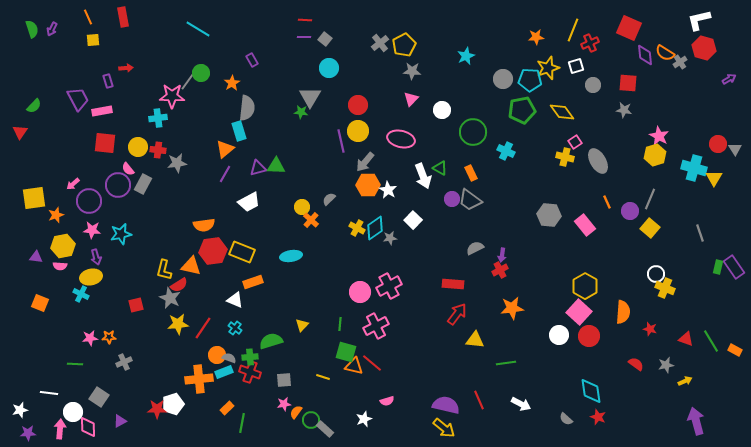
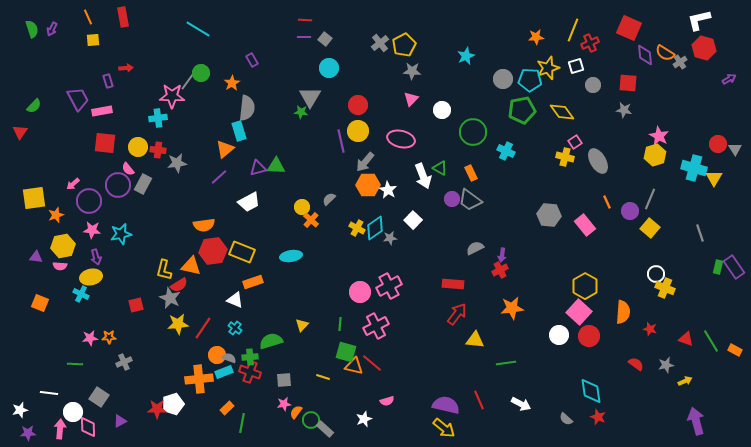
purple line at (225, 174): moved 6 px left, 3 px down; rotated 18 degrees clockwise
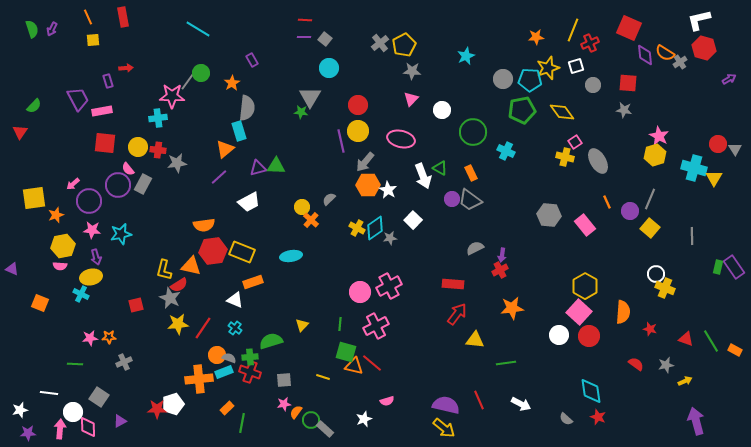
gray line at (700, 233): moved 8 px left, 3 px down; rotated 18 degrees clockwise
purple triangle at (36, 257): moved 24 px left, 12 px down; rotated 16 degrees clockwise
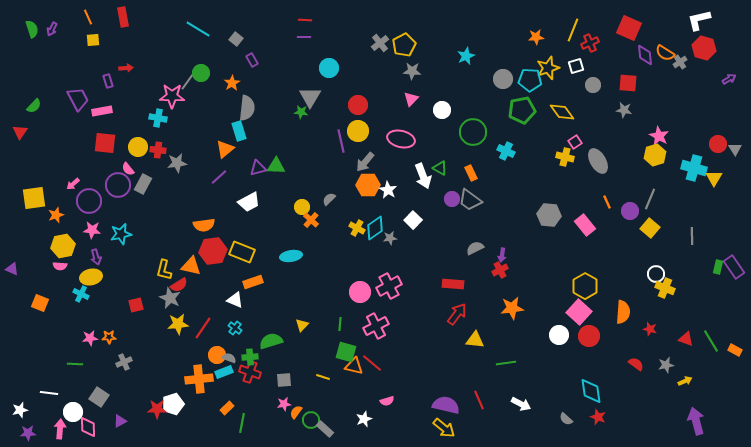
gray square at (325, 39): moved 89 px left
cyan cross at (158, 118): rotated 18 degrees clockwise
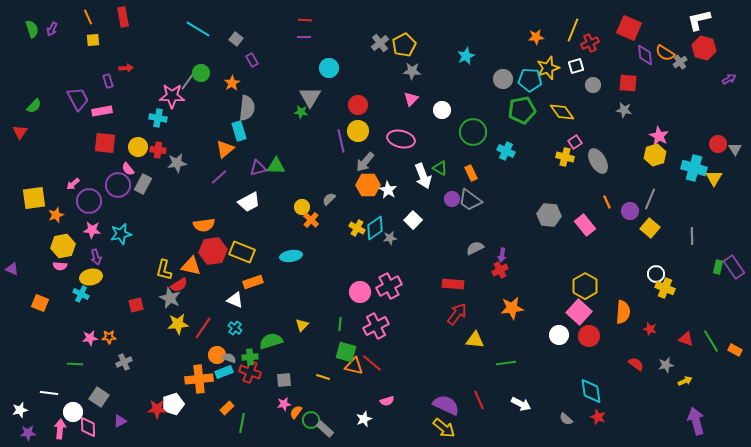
purple semicircle at (446, 405): rotated 12 degrees clockwise
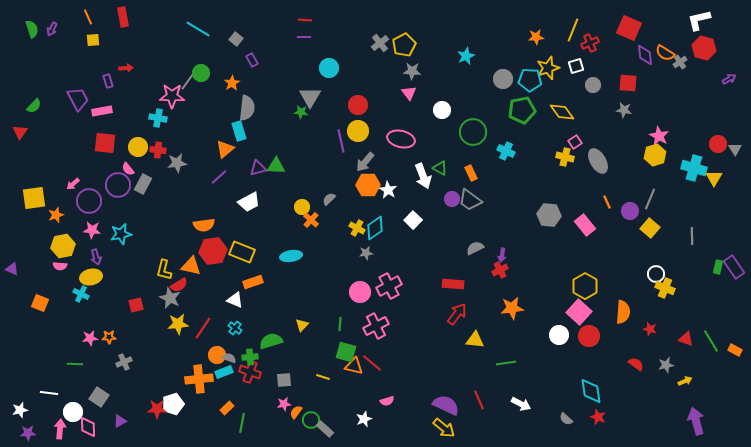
pink triangle at (411, 99): moved 2 px left, 6 px up; rotated 21 degrees counterclockwise
gray star at (390, 238): moved 24 px left, 15 px down
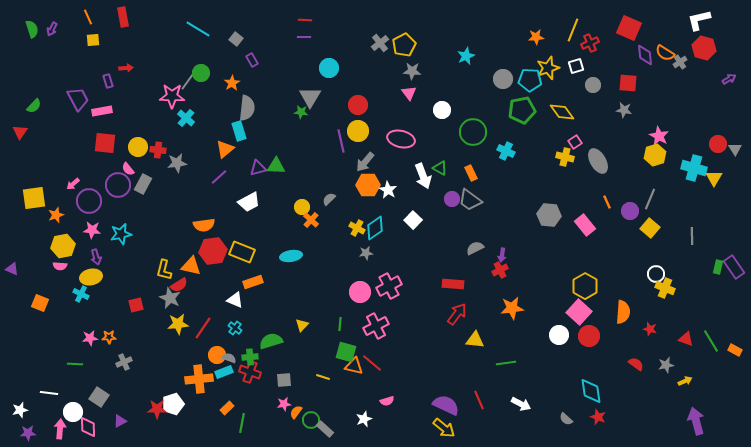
cyan cross at (158, 118): moved 28 px right; rotated 30 degrees clockwise
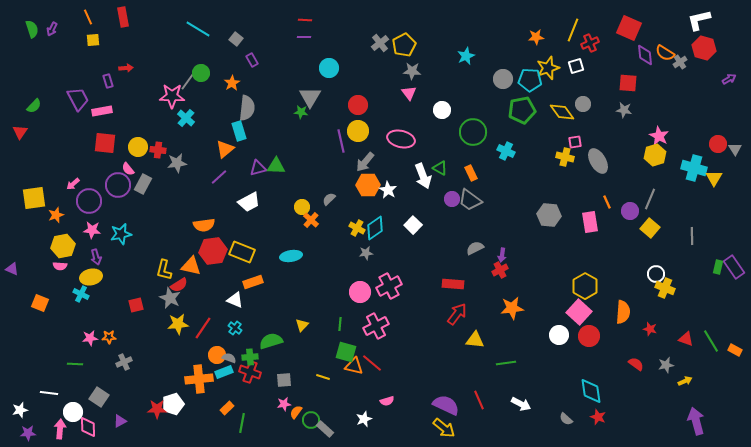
gray circle at (593, 85): moved 10 px left, 19 px down
pink square at (575, 142): rotated 24 degrees clockwise
white square at (413, 220): moved 5 px down
pink rectangle at (585, 225): moved 5 px right, 3 px up; rotated 30 degrees clockwise
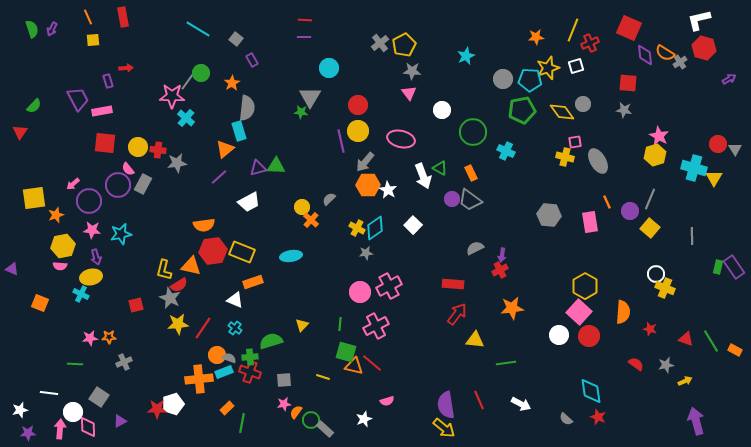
purple semicircle at (446, 405): rotated 124 degrees counterclockwise
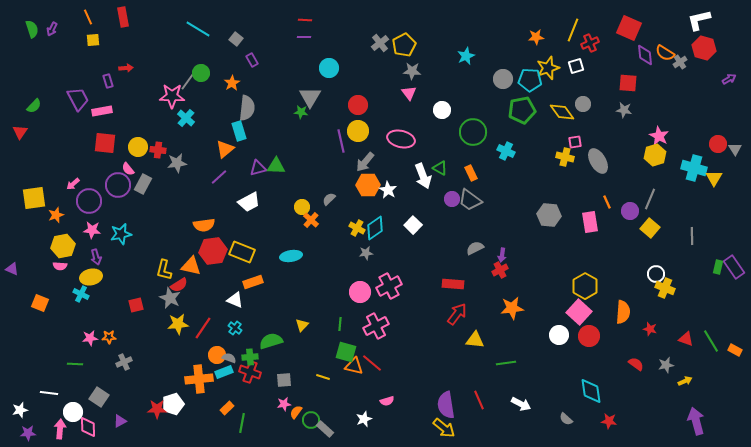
red star at (598, 417): moved 11 px right, 4 px down; rotated 14 degrees counterclockwise
